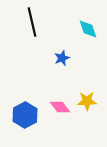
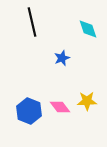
blue hexagon: moved 4 px right, 4 px up; rotated 10 degrees counterclockwise
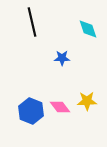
blue star: rotated 21 degrees clockwise
blue hexagon: moved 2 px right
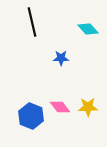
cyan diamond: rotated 25 degrees counterclockwise
blue star: moved 1 px left
yellow star: moved 1 px right, 6 px down
blue hexagon: moved 5 px down
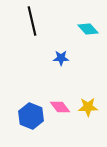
black line: moved 1 px up
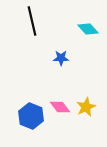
yellow star: moved 2 px left; rotated 24 degrees counterclockwise
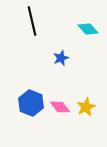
blue star: rotated 21 degrees counterclockwise
blue hexagon: moved 13 px up
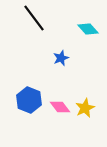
black line: moved 2 px right, 3 px up; rotated 24 degrees counterclockwise
blue hexagon: moved 2 px left, 3 px up
yellow star: moved 1 px left, 1 px down
